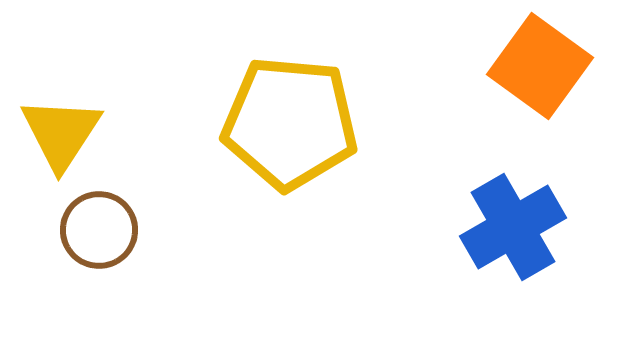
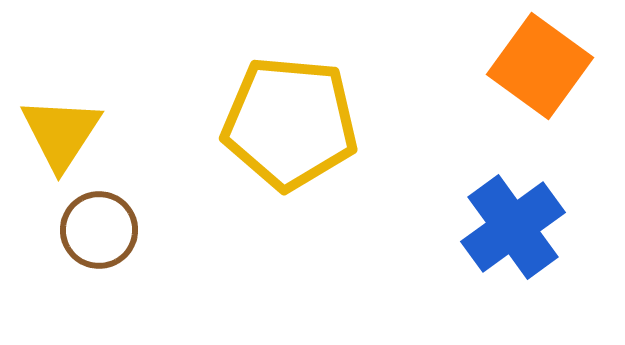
blue cross: rotated 6 degrees counterclockwise
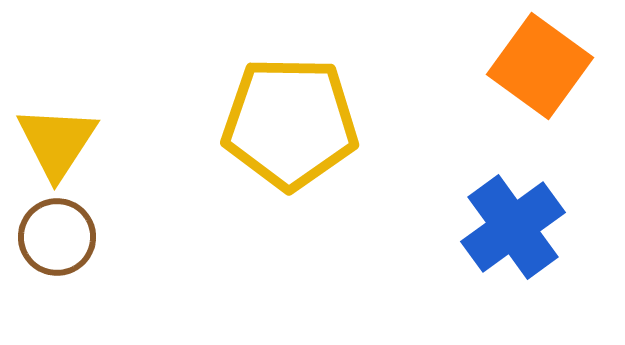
yellow pentagon: rotated 4 degrees counterclockwise
yellow triangle: moved 4 px left, 9 px down
brown circle: moved 42 px left, 7 px down
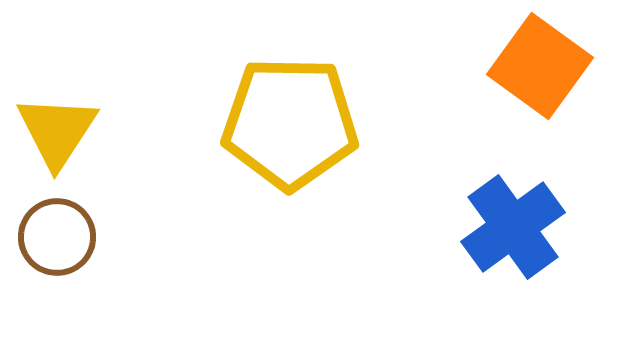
yellow triangle: moved 11 px up
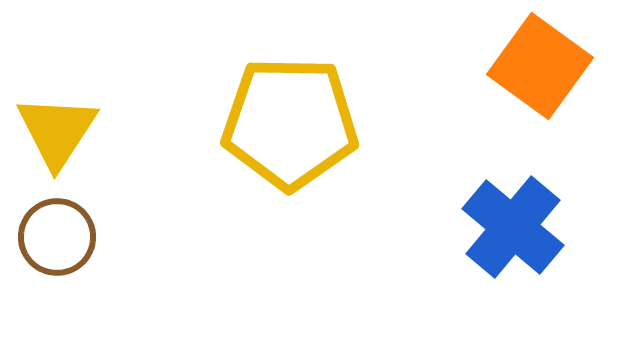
blue cross: rotated 14 degrees counterclockwise
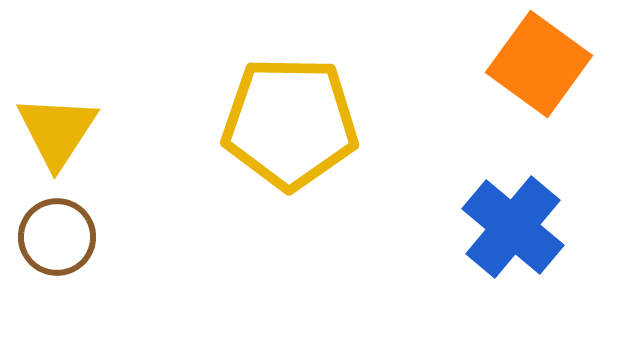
orange square: moved 1 px left, 2 px up
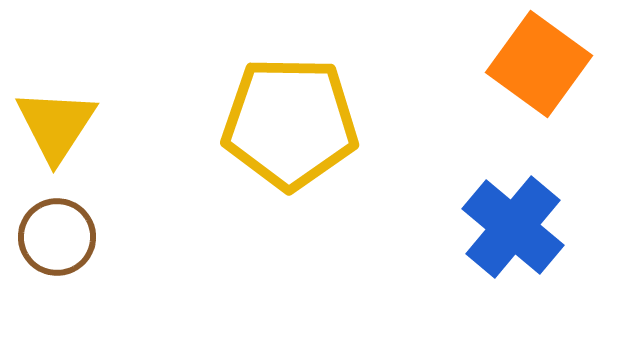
yellow triangle: moved 1 px left, 6 px up
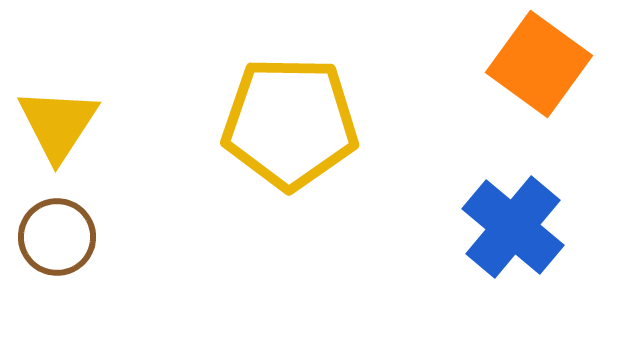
yellow triangle: moved 2 px right, 1 px up
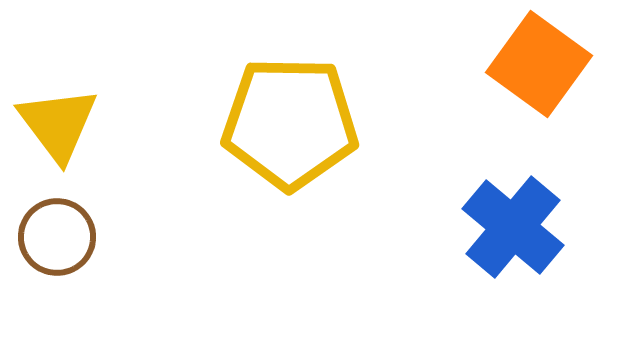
yellow triangle: rotated 10 degrees counterclockwise
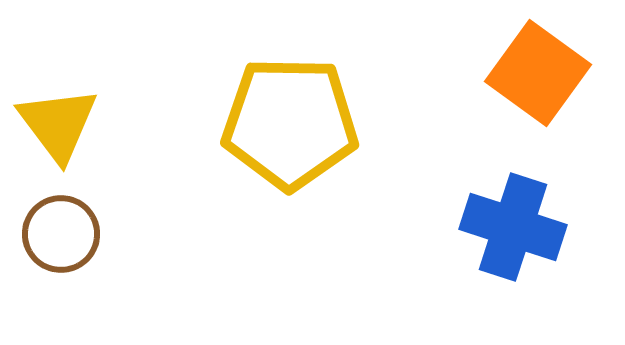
orange square: moved 1 px left, 9 px down
blue cross: rotated 22 degrees counterclockwise
brown circle: moved 4 px right, 3 px up
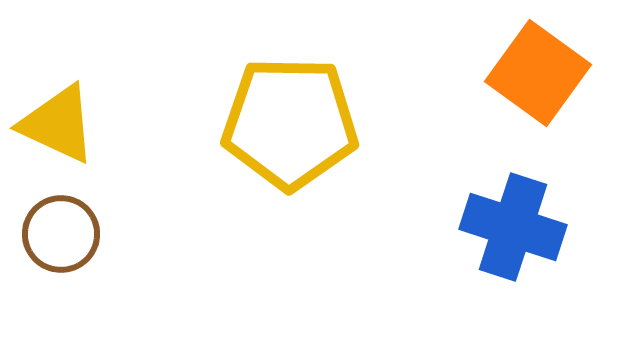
yellow triangle: rotated 28 degrees counterclockwise
